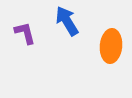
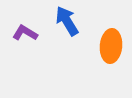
purple L-shape: rotated 45 degrees counterclockwise
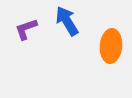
purple L-shape: moved 1 px right, 4 px up; rotated 50 degrees counterclockwise
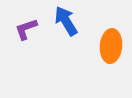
blue arrow: moved 1 px left
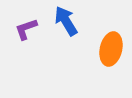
orange ellipse: moved 3 px down; rotated 8 degrees clockwise
